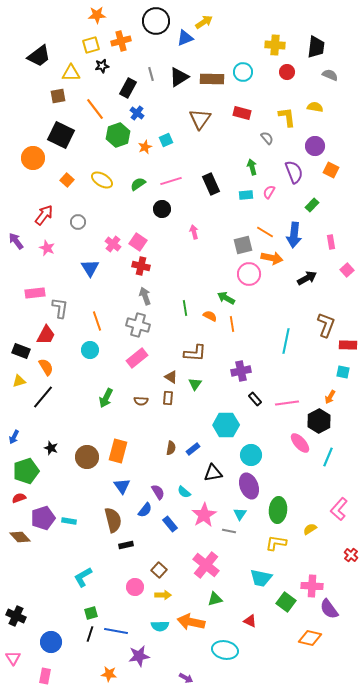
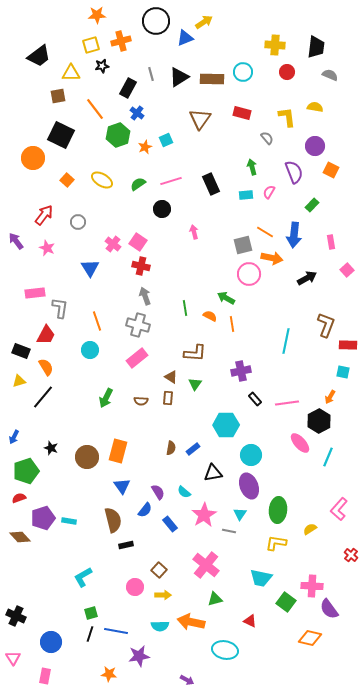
purple arrow at (186, 678): moved 1 px right, 2 px down
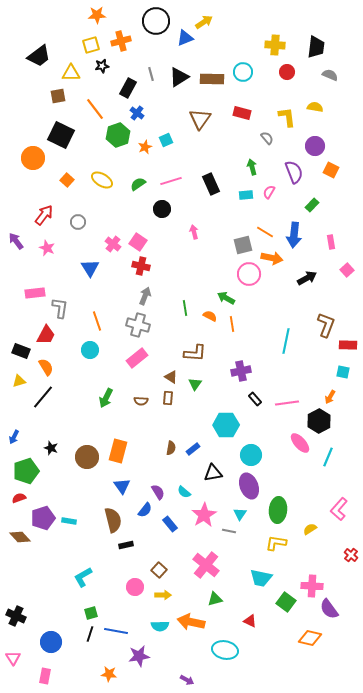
gray arrow at (145, 296): rotated 42 degrees clockwise
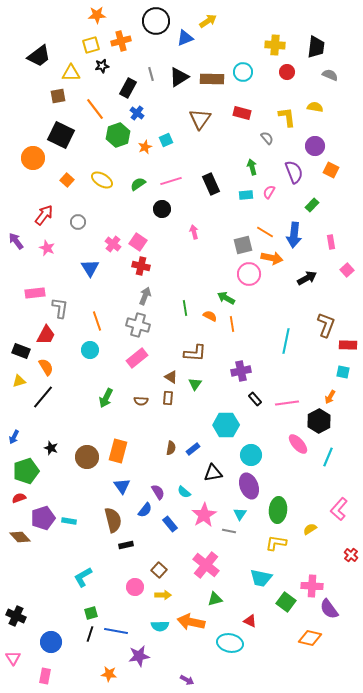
yellow arrow at (204, 22): moved 4 px right, 1 px up
pink ellipse at (300, 443): moved 2 px left, 1 px down
cyan ellipse at (225, 650): moved 5 px right, 7 px up
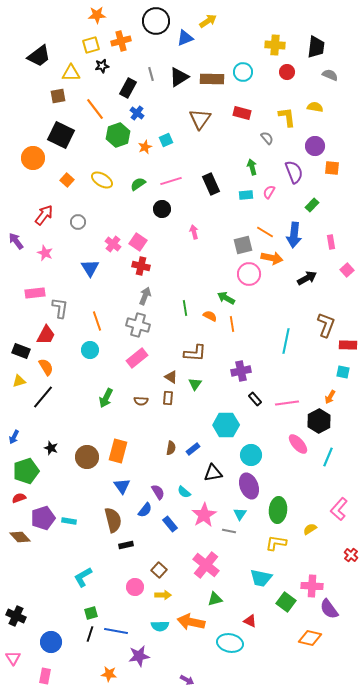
orange square at (331, 170): moved 1 px right, 2 px up; rotated 21 degrees counterclockwise
pink star at (47, 248): moved 2 px left, 5 px down
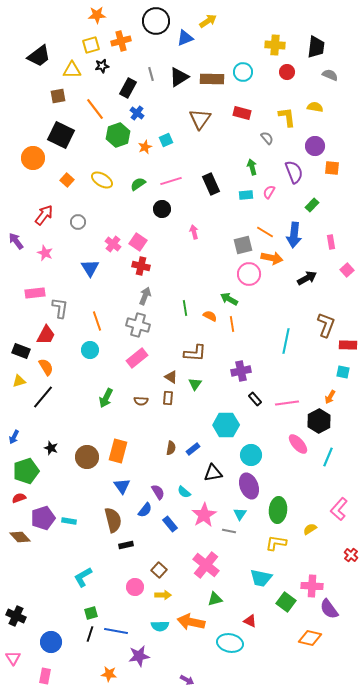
yellow triangle at (71, 73): moved 1 px right, 3 px up
green arrow at (226, 298): moved 3 px right, 1 px down
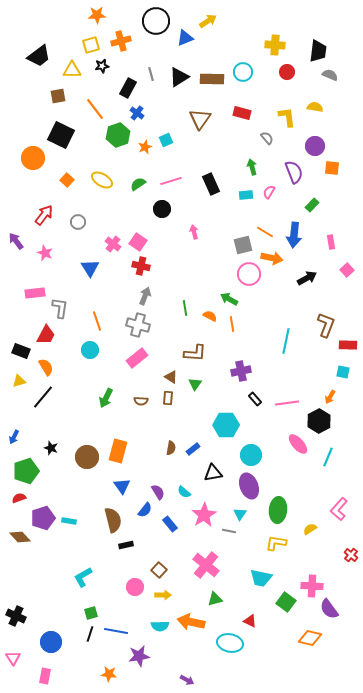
black trapezoid at (316, 47): moved 2 px right, 4 px down
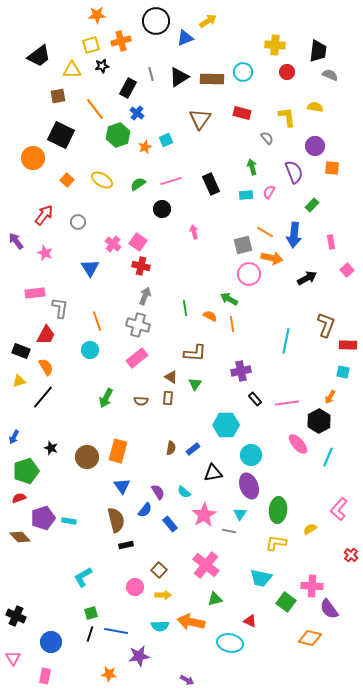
brown semicircle at (113, 520): moved 3 px right
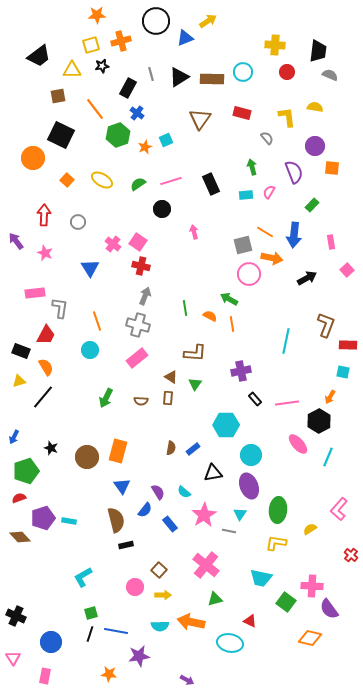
red arrow at (44, 215): rotated 35 degrees counterclockwise
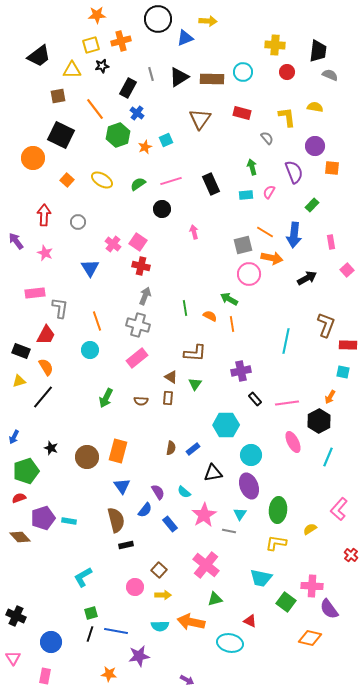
black circle at (156, 21): moved 2 px right, 2 px up
yellow arrow at (208, 21): rotated 36 degrees clockwise
pink ellipse at (298, 444): moved 5 px left, 2 px up; rotated 15 degrees clockwise
